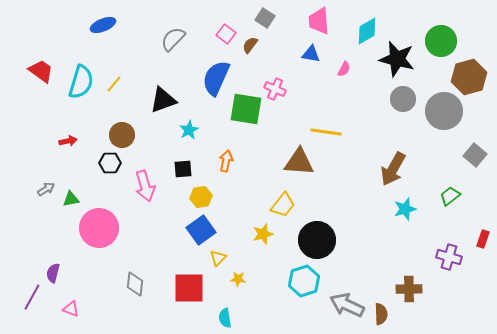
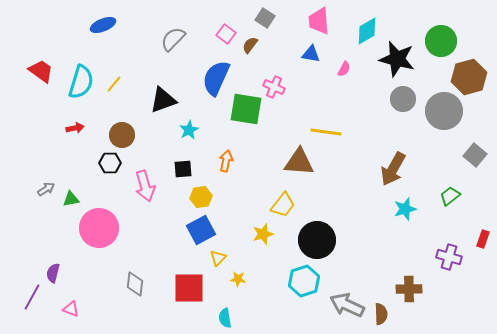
pink cross at (275, 89): moved 1 px left, 2 px up
red arrow at (68, 141): moved 7 px right, 13 px up
blue square at (201, 230): rotated 8 degrees clockwise
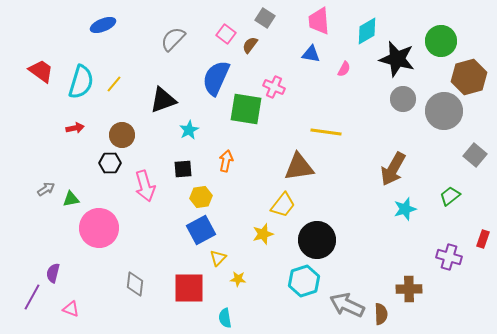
brown triangle at (299, 162): moved 5 px down; rotated 12 degrees counterclockwise
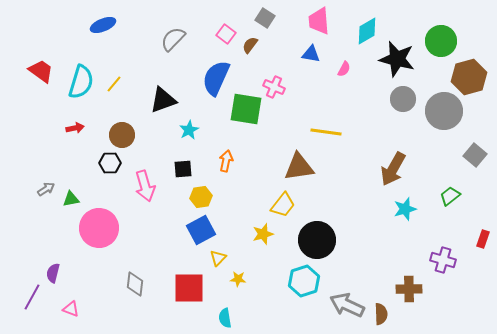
purple cross at (449, 257): moved 6 px left, 3 px down
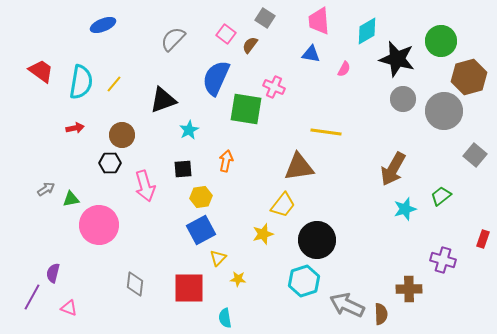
cyan semicircle at (81, 82): rotated 8 degrees counterclockwise
green trapezoid at (450, 196): moved 9 px left
pink circle at (99, 228): moved 3 px up
pink triangle at (71, 309): moved 2 px left, 1 px up
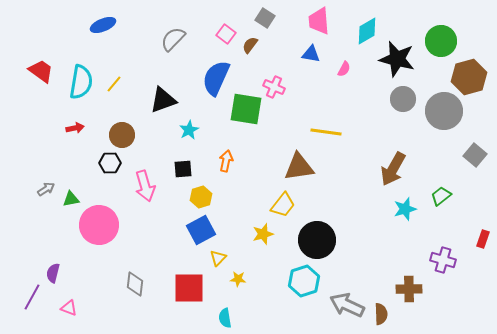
yellow hexagon at (201, 197): rotated 10 degrees counterclockwise
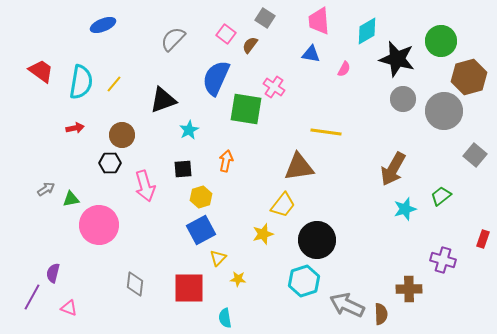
pink cross at (274, 87): rotated 10 degrees clockwise
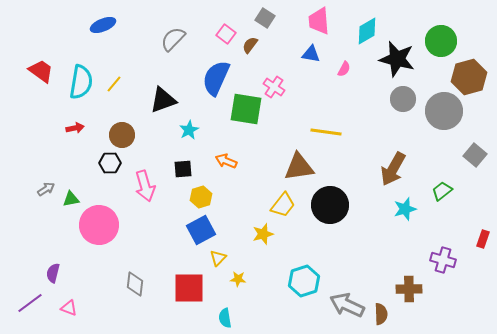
orange arrow at (226, 161): rotated 80 degrees counterclockwise
green trapezoid at (441, 196): moved 1 px right, 5 px up
black circle at (317, 240): moved 13 px right, 35 px up
purple line at (32, 297): moved 2 px left, 6 px down; rotated 24 degrees clockwise
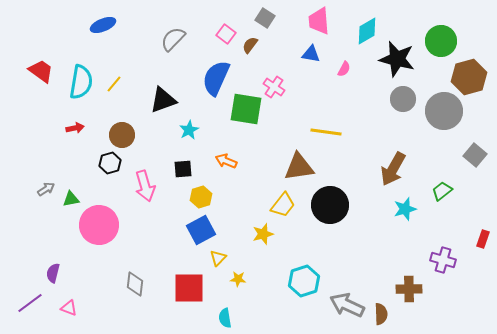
black hexagon at (110, 163): rotated 15 degrees counterclockwise
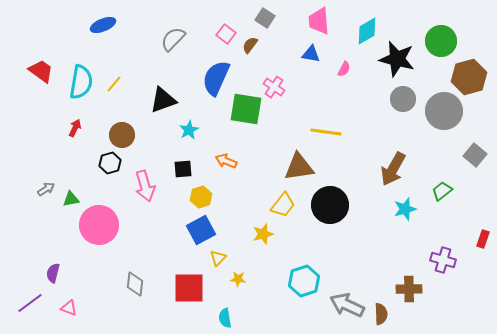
red arrow at (75, 128): rotated 54 degrees counterclockwise
